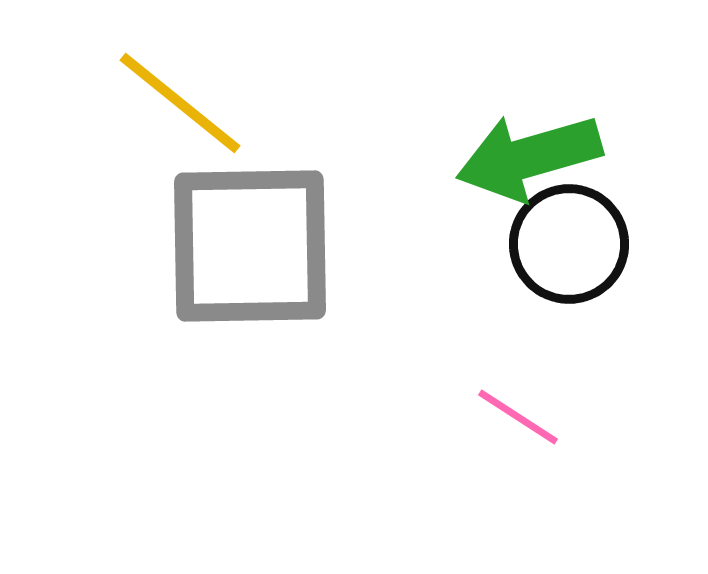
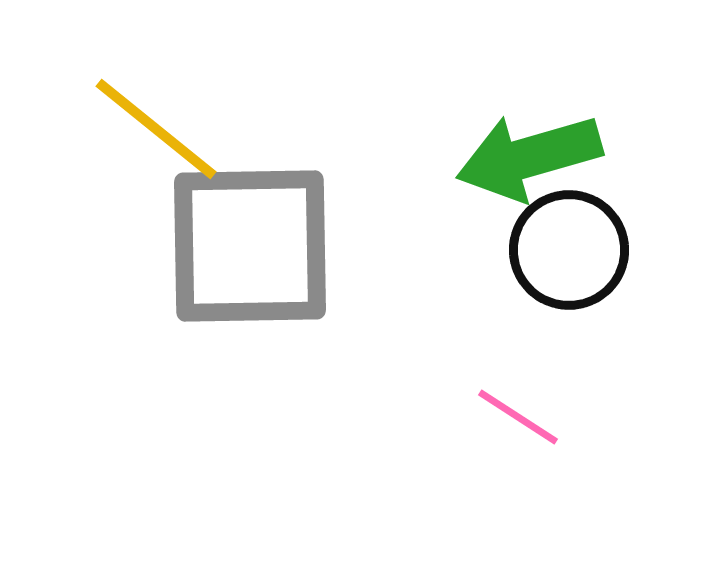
yellow line: moved 24 px left, 26 px down
black circle: moved 6 px down
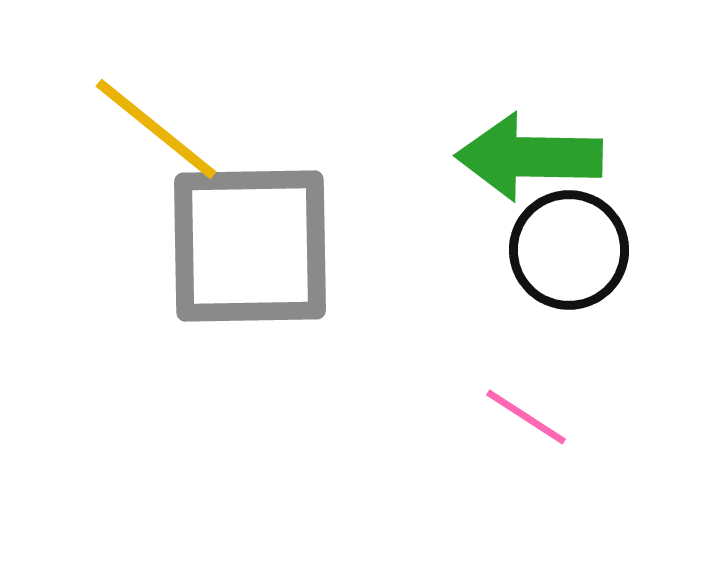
green arrow: rotated 17 degrees clockwise
pink line: moved 8 px right
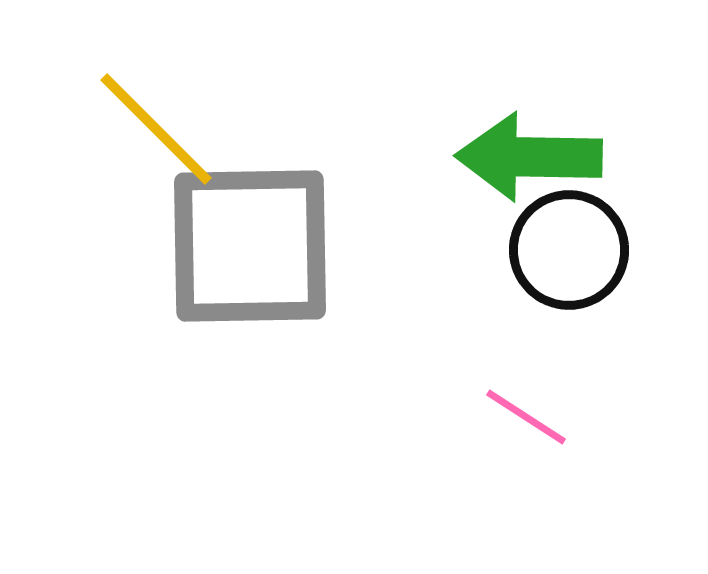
yellow line: rotated 6 degrees clockwise
